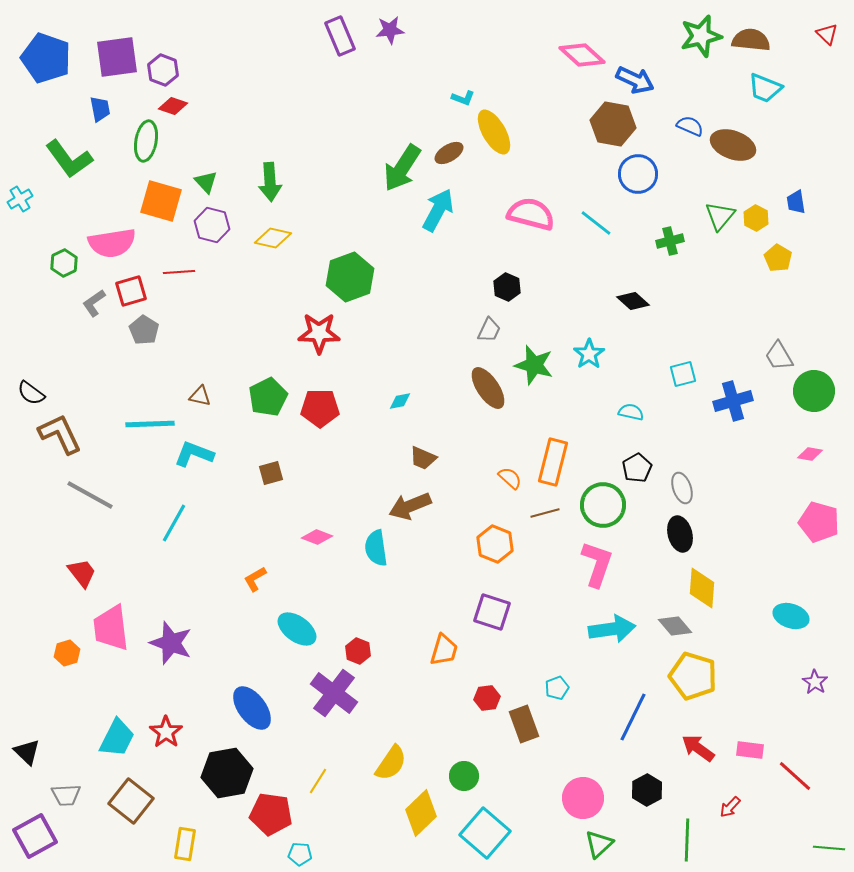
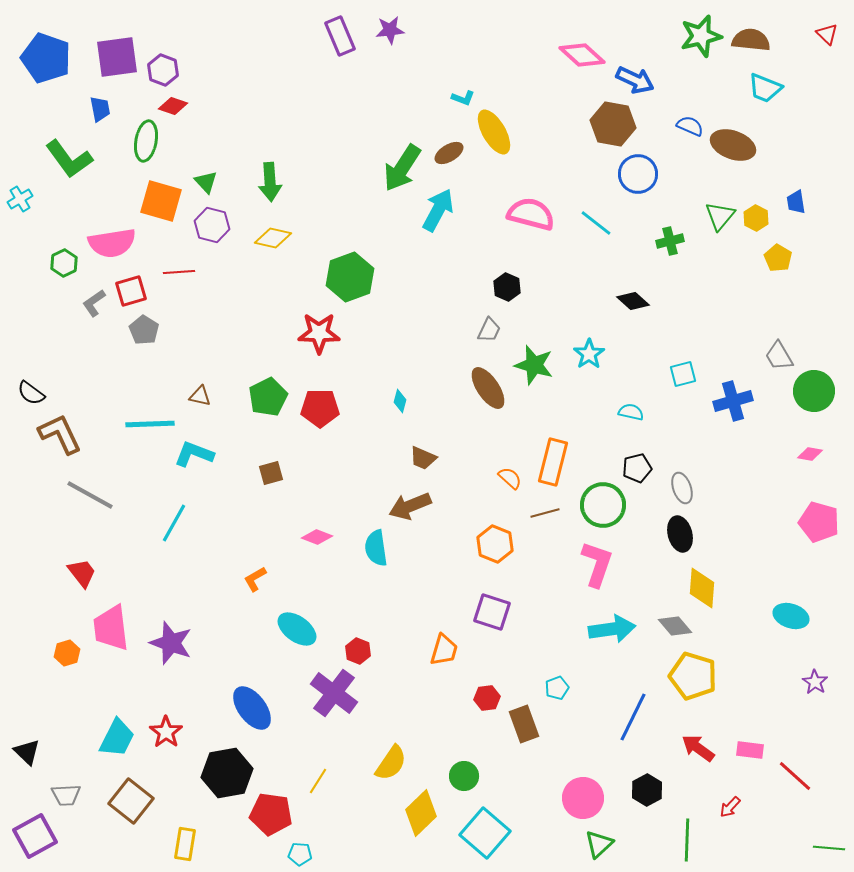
cyan diamond at (400, 401): rotated 65 degrees counterclockwise
black pentagon at (637, 468): rotated 16 degrees clockwise
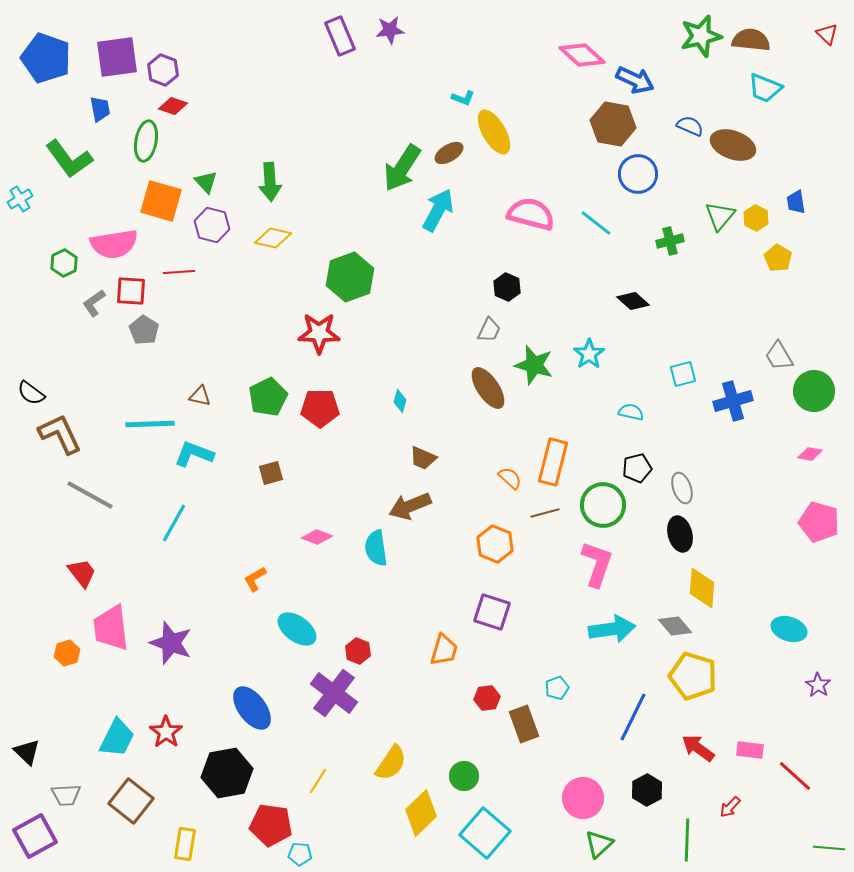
pink semicircle at (112, 243): moved 2 px right, 1 px down
red square at (131, 291): rotated 20 degrees clockwise
cyan ellipse at (791, 616): moved 2 px left, 13 px down
purple star at (815, 682): moved 3 px right, 3 px down
red pentagon at (271, 814): moved 11 px down
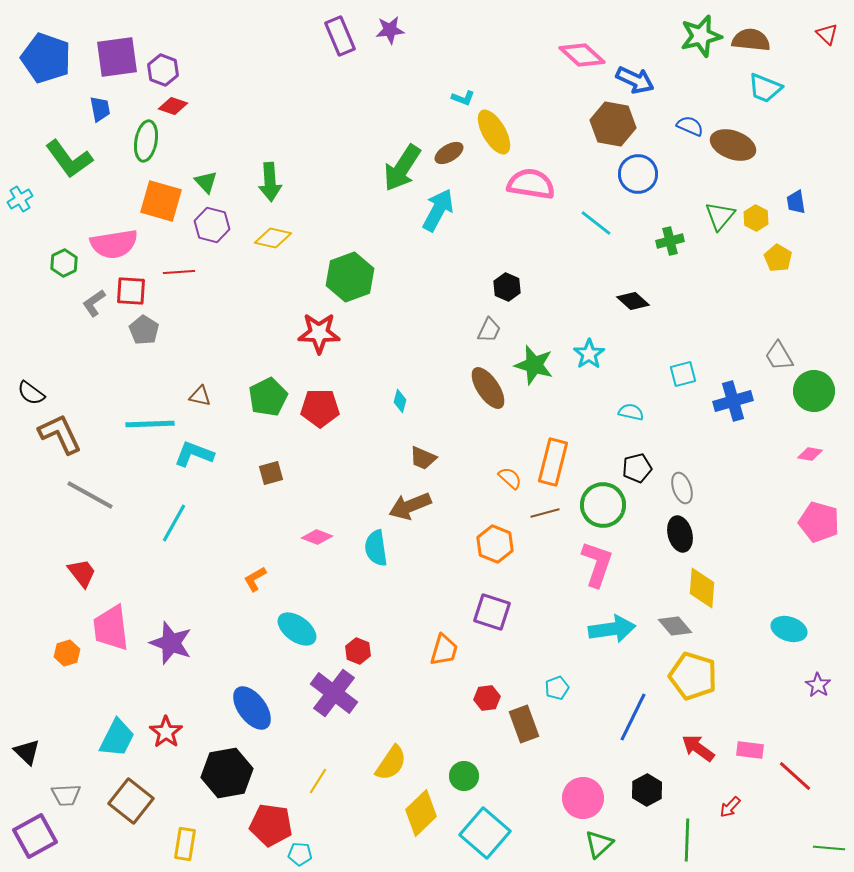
pink semicircle at (531, 214): moved 30 px up; rotated 6 degrees counterclockwise
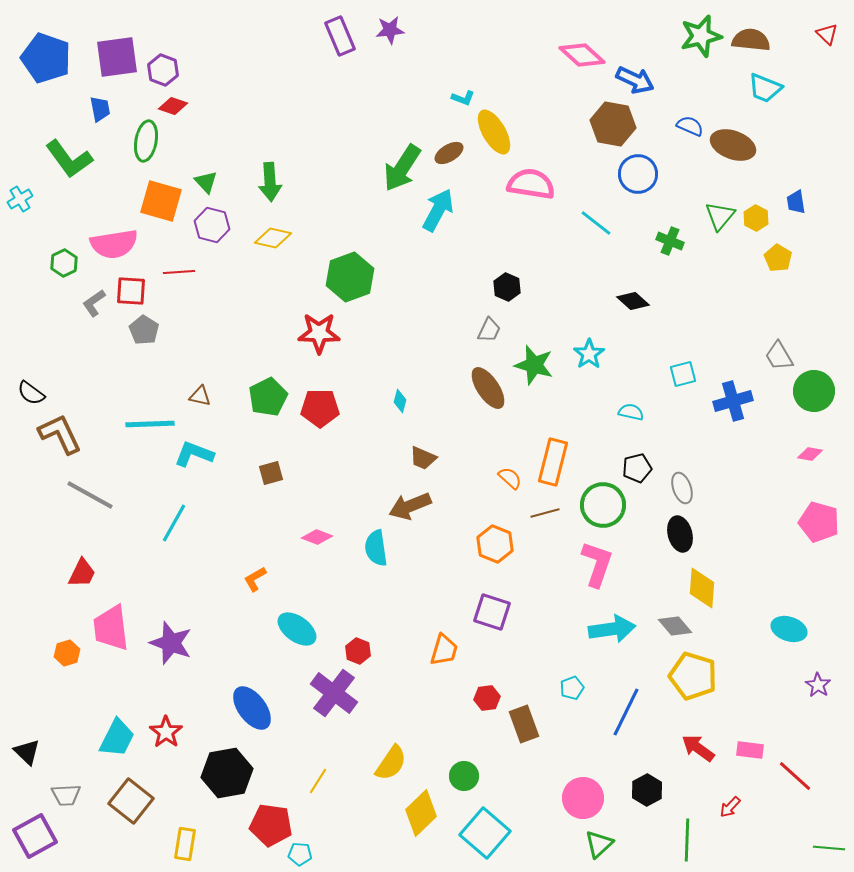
green cross at (670, 241): rotated 36 degrees clockwise
red trapezoid at (82, 573): rotated 64 degrees clockwise
cyan pentagon at (557, 688): moved 15 px right
blue line at (633, 717): moved 7 px left, 5 px up
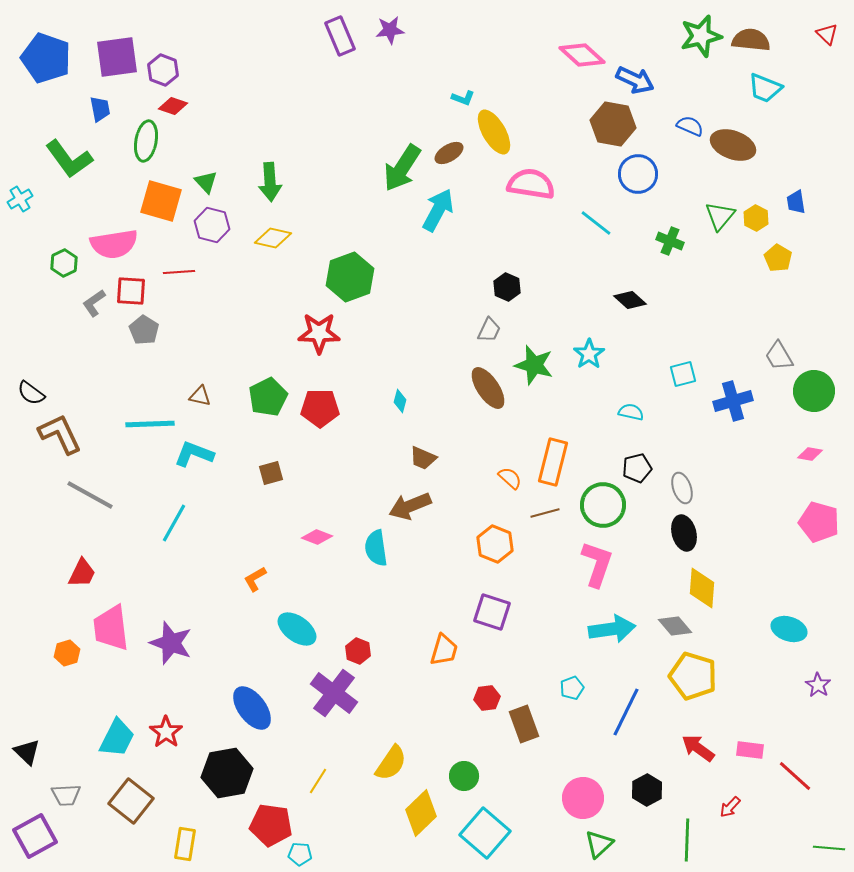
black diamond at (633, 301): moved 3 px left, 1 px up
black ellipse at (680, 534): moved 4 px right, 1 px up
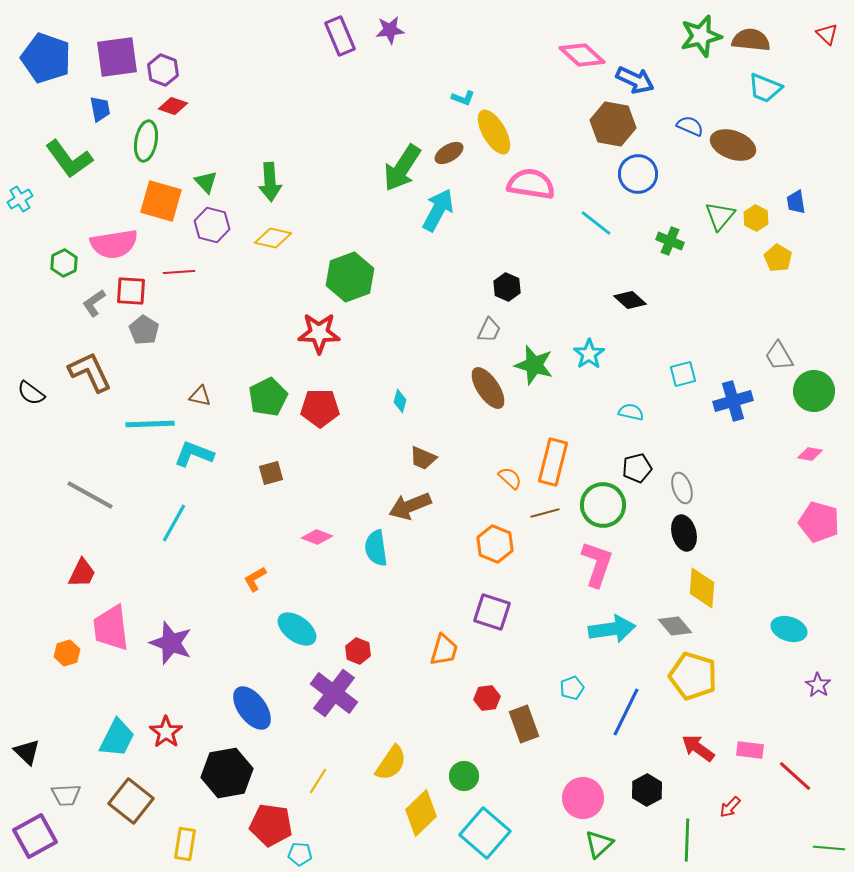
brown L-shape at (60, 434): moved 30 px right, 62 px up
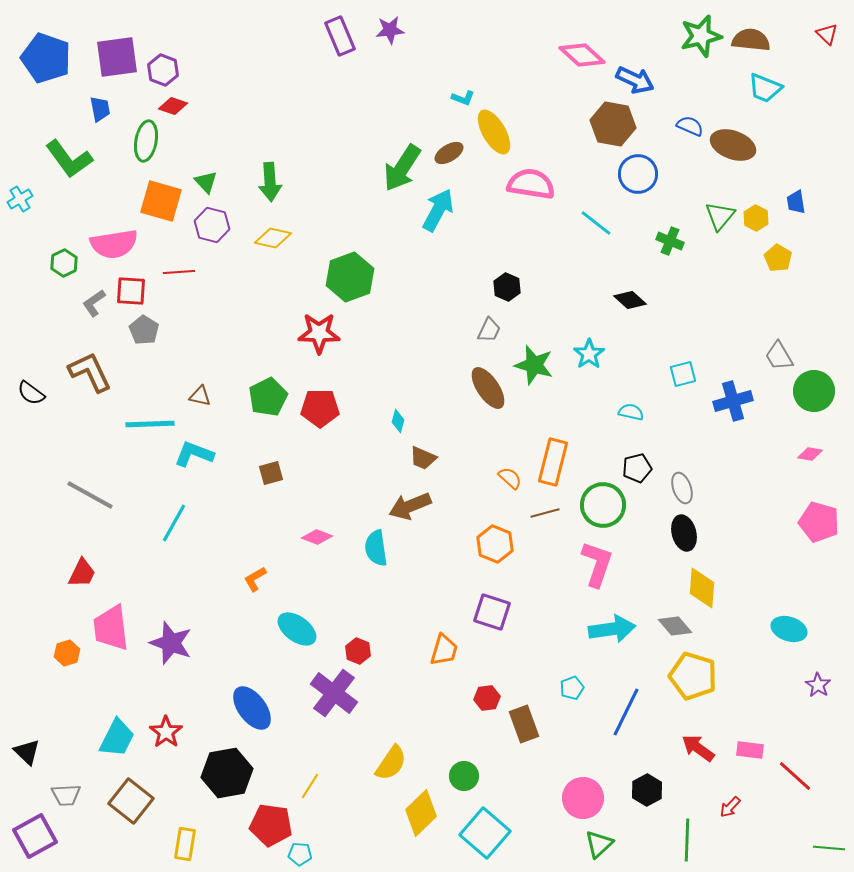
cyan diamond at (400, 401): moved 2 px left, 20 px down
yellow line at (318, 781): moved 8 px left, 5 px down
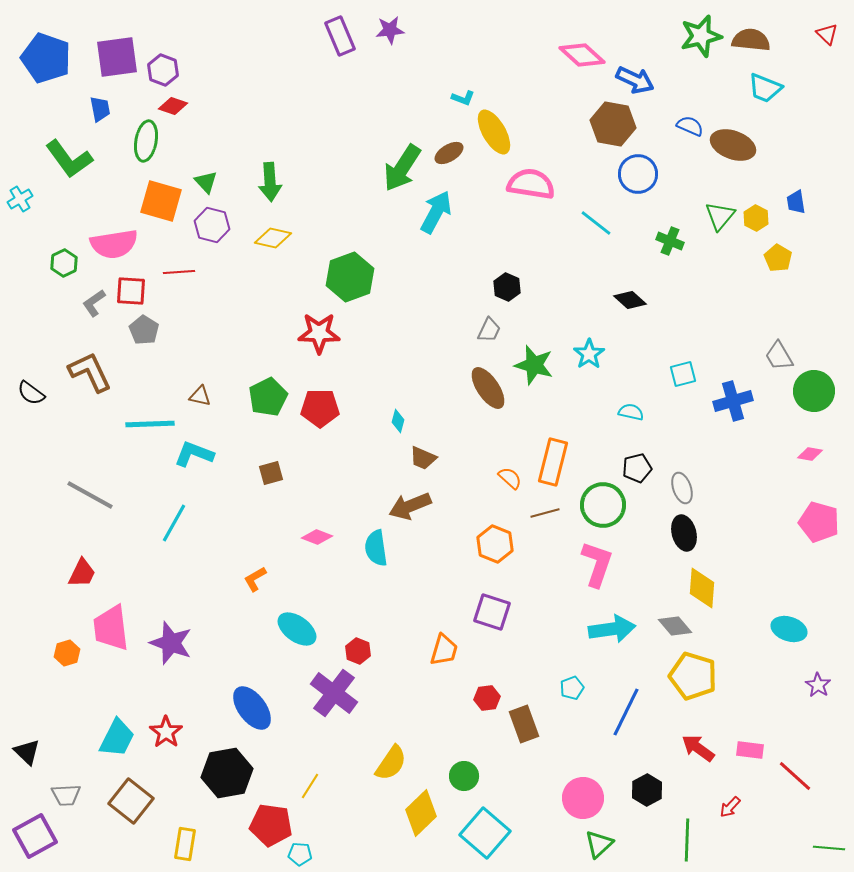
cyan arrow at (438, 210): moved 2 px left, 2 px down
